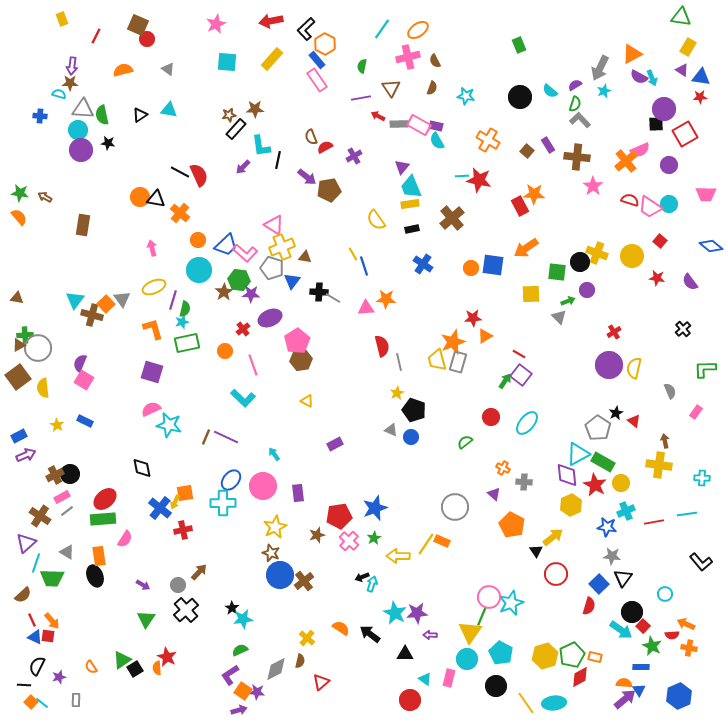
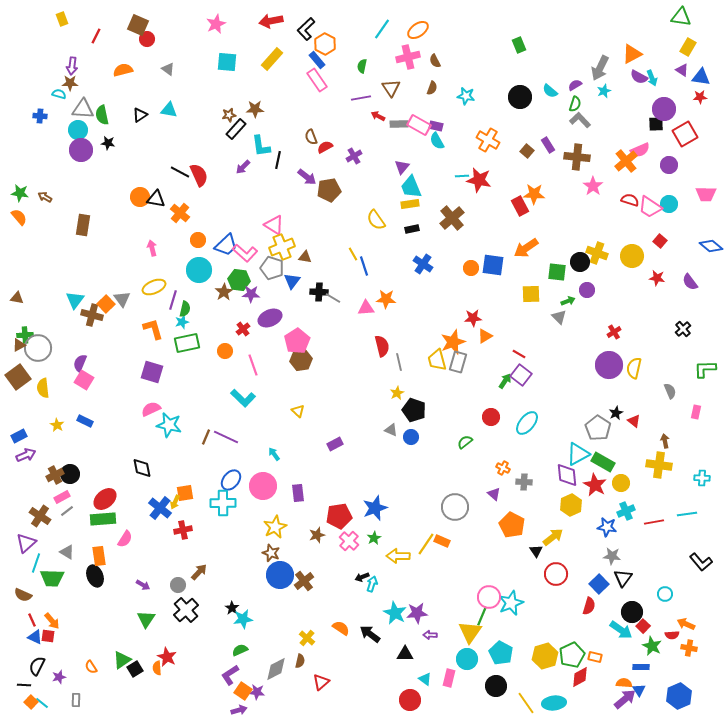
yellow triangle at (307, 401): moved 9 px left, 10 px down; rotated 16 degrees clockwise
pink rectangle at (696, 412): rotated 24 degrees counterclockwise
brown semicircle at (23, 595): rotated 66 degrees clockwise
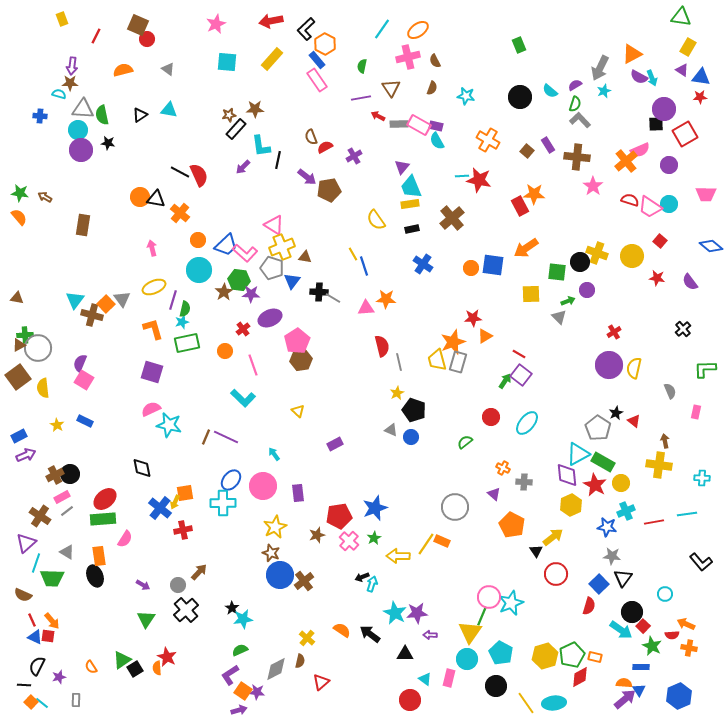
orange semicircle at (341, 628): moved 1 px right, 2 px down
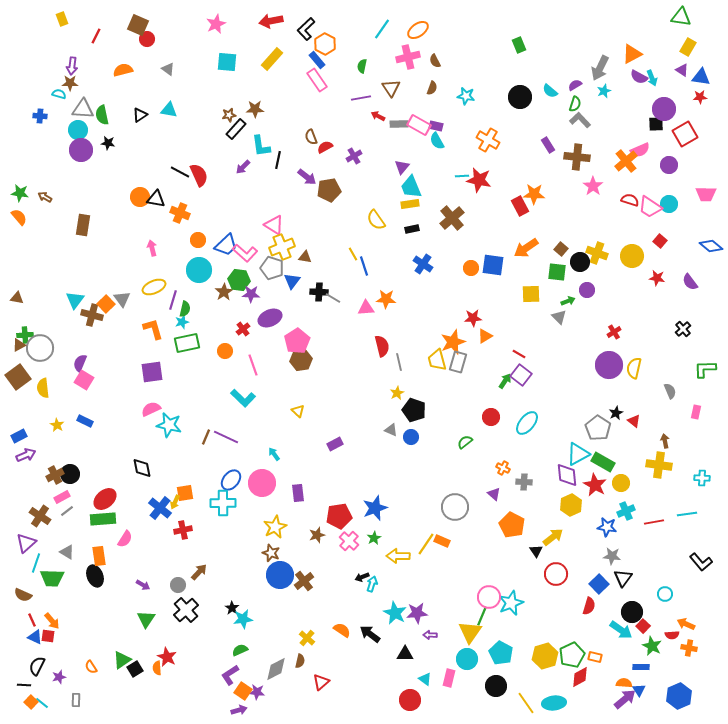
brown square at (527, 151): moved 34 px right, 98 px down
orange cross at (180, 213): rotated 18 degrees counterclockwise
gray circle at (38, 348): moved 2 px right
purple square at (152, 372): rotated 25 degrees counterclockwise
pink circle at (263, 486): moved 1 px left, 3 px up
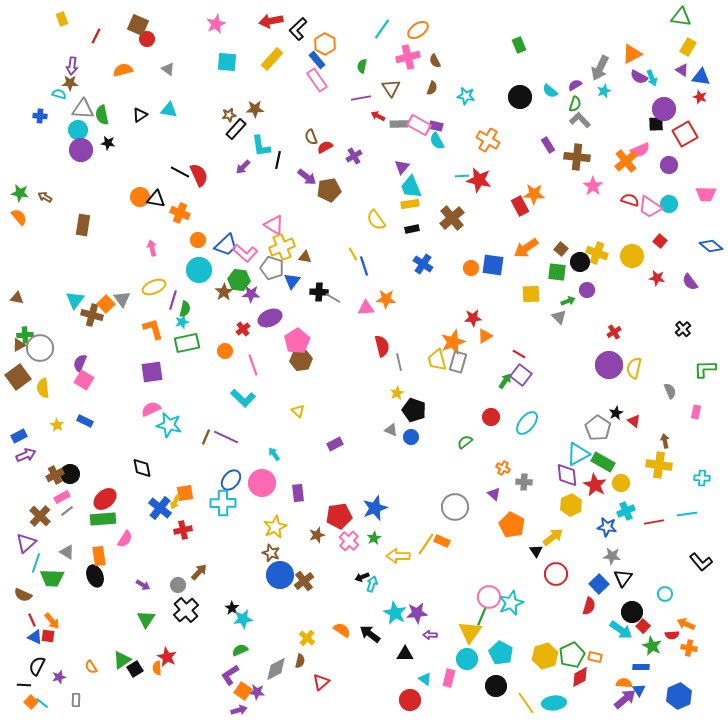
black L-shape at (306, 29): moved 8 px left
red star at (700, 97): rotated 24 degrees clockwise
brown cross at (40, 516): rotated 10 degrees clockwise
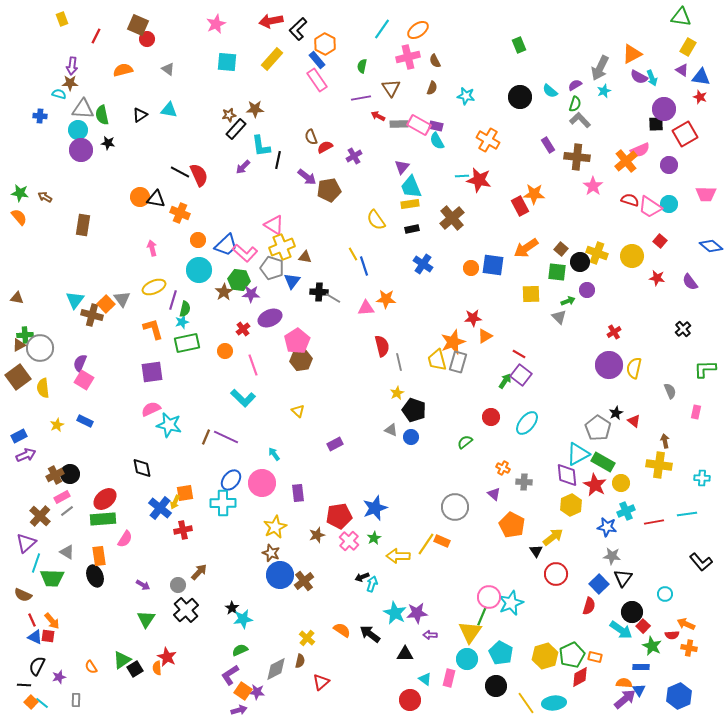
yellow star at (57, 425): rotated 16 degrees clockwise
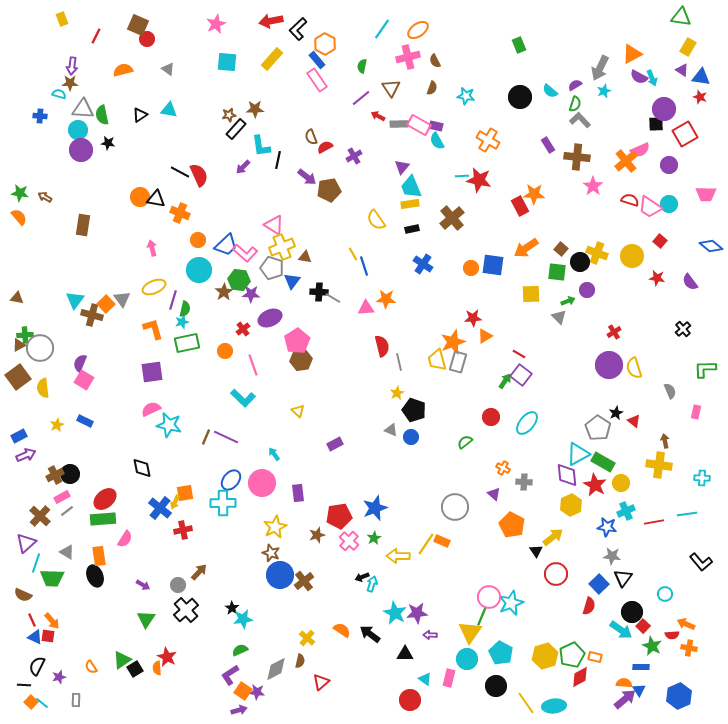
purple line at (361, 98): rotated 30 degrees counterclockwise
yellow semicircle at (634, 368): rotated 30 degrees counterclockwise
cyan ellipse at (554, 703): moved 3 px down
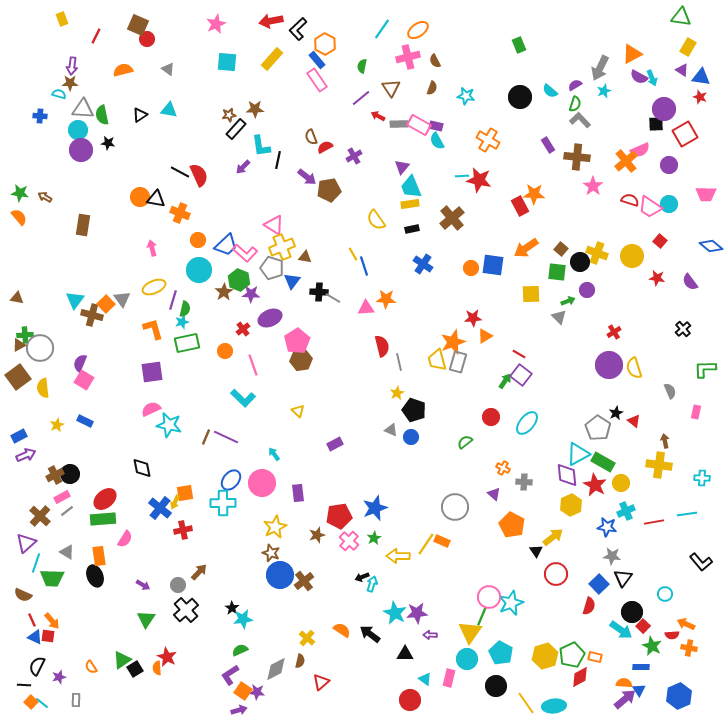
green hexagon at (239, 280): rotated 15 degrees clockwise
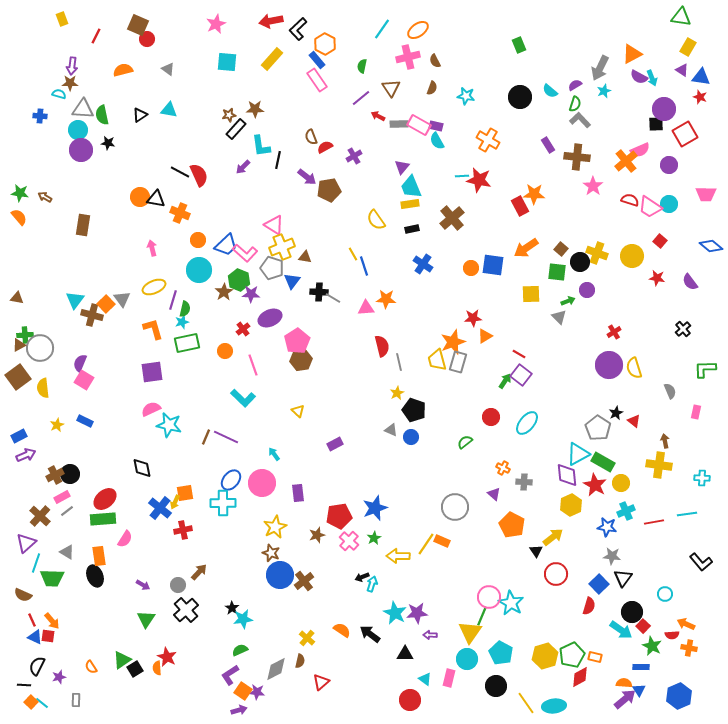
cyan star at (511, 603): rotated 20 degrees counterclockwise
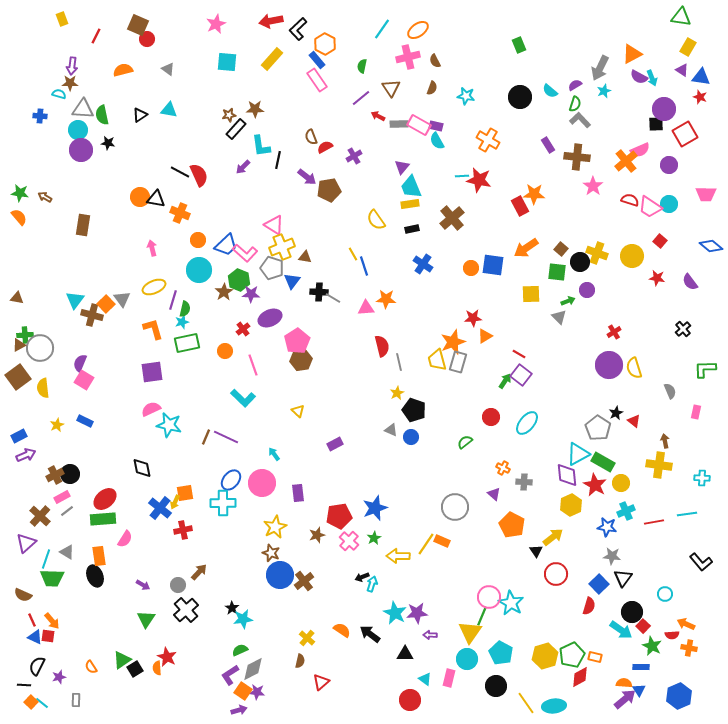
cyan line at (36, 563): moved 10 px right, 4 px up
gray diamond at (276, 669): moved 23 px left
